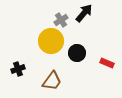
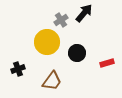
yellow circle: moved 4 px left, 1 px down
red rectangle: rotated 40 degrees counterclockwise
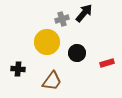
gray cross: moved 1 px right, 1 px up; rotated 16 degrees clockwise
black cross: rotated 24 degrees clockwise
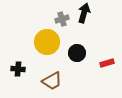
black arrow: rotated 24 degrees counterclockwise
brown trapezoid: rotated 25 degrees clockwise
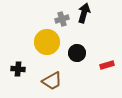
red rectangle: moved 2 px down
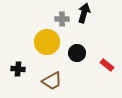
gray cross: rotated 16 degrees clockwise
red rectangle: rotated 56 degrees clockwise
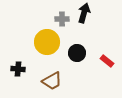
red rectangle: moved 4 px up
